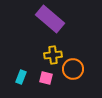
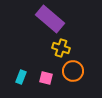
yellow cross: moved 8 px right, 7 px up; rotated 24 degrees clockwise
orange circle: moved 2 px down
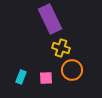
purple rectangle: rotated 24 degrees clockwise
orange circle: moved 1 px left, 1 px up
pink square: rotated 16 degrees counterclockwise
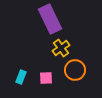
yellow cross: rotated 36 degrees clockwise
orange circle: moved 3 px right
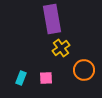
purple rectangle: moved 2 px right; rotated 16 degrees clockwise
orange circle: moved 9 px right
cyan rectangle: moved 1 px down
